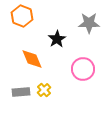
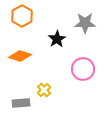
orange hexagon: rotated 10 degrees clockwise
gray star: moved 4 px left
orange diamond: moved 12 px left, 3 px up; rotated 50 degrees counterclockwise
gray rectangle: moved 11 px down
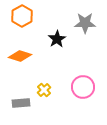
pink circle: moved 18 px down
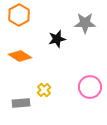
orange hexagon: moved 3 px left, 1 px up
black star: rotated 18 degrees clockwise
orange diamond: rotated 15 degrees clockwise
pink circle: moved 7 px right
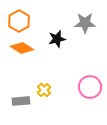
orange hexagon: moved 6 px down
orange diamond: moved 2 px right, 8 px up
gray rectangle: moved 2 px up
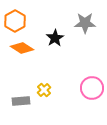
orange hexagon: moved 4 px left
black star: moved 2 px left, 1 px up; rotated 18 degrees counterclockwise
pink circle: moved 2 px right, 1 px down
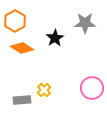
gray rectangle: moved 1 px right, 1 px up
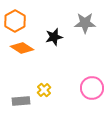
black star: moved 1 px left, 1 px up; rotated 18 degrees clockwise
gray rectangle: moved 1 px left, 1 px down
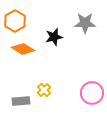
orange diamond: moved 1 px right, 1 px down
pink circle: moved 5 px down
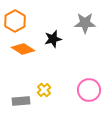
black star: moved 1 px left, 2 px down
pink circle: moved 3 px left, 3 px up
